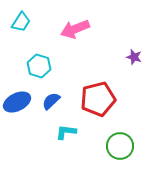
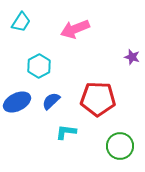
purple star: moved 2 px left
cyan hexagon: rotated 15 degrees clockwise
red pentagon: rotated 16 degrees clockwise
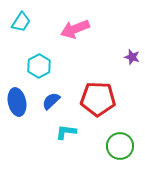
blue ellipse: rotated 76 degrees counterclockwise
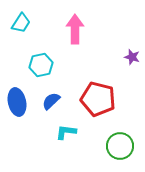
cyan trapezoid: moved 1 px down
pink arrow: rotated 112 degrees clockwise
cyan hexagon: moved 2 px right, 1 px up; rotated 15 degrees clockwise
red pentagon: rotated 12 degrees clockwise
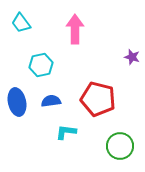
cyan trapezoid: rotated 110 degrees clockwise
blue semicircle: rotated 36 degrees clockwise
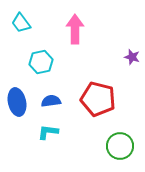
cyan hexagon: moved 3 px up
cyan L-shape: moved 18 px left
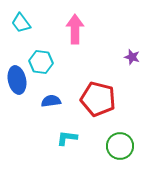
cyan hexagon: rotated 20 degrees clockwise
blue ellipse: moved 22 px up
cyan L-shape: moved 19 px right, 6 px down
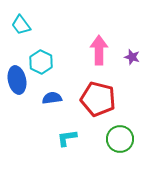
cyan trapezoid: moved 2 px down
pink arrow: moved 24 px right, 21 px down
cyan hexagon: rotated 20 degrees clockwise
blue semicircle: moved 1 px right, 3 px up
cyan L-shape: rotated 15 degrees counterclockwise
green circle: moved 7 px up
